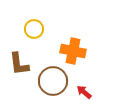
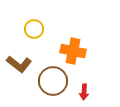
brown L-shape: rotated 45 degrees counterclockwise
red arrow: rotated 126 degrees counterclockwise
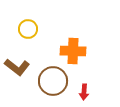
yellow circle: moved 6 px left
orange cross: rotated 10 degrees counterclockwise
brown L-shape: moved 2 px left, 3 px down
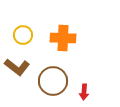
yellow circle: moved 5 px left, 6 px down
orange cross: moved 10 px left, 13 px up
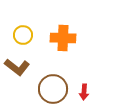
brown circle: moved 8 px down
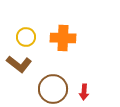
yellow circle: moved 3 px right, 2 px down
brown L-shape: moved 2 px right, 3 px up
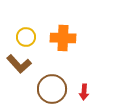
brown L-shape: rotated 10 degrees clockwise
brown circle: moved 1 px left
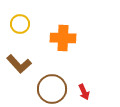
yellow circle: moved 6 px left, 13 px up
red arrow: rotated 28 degrees counterclockwise
